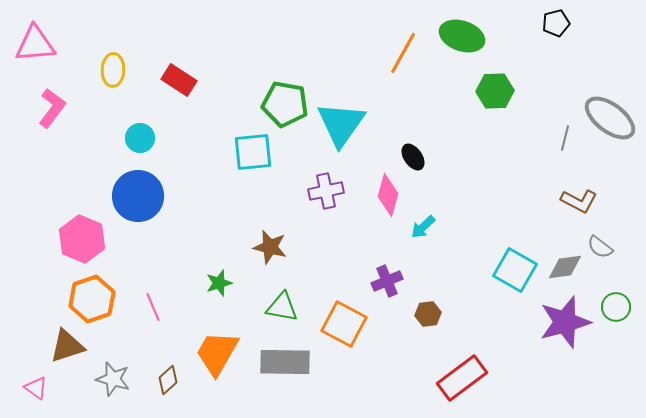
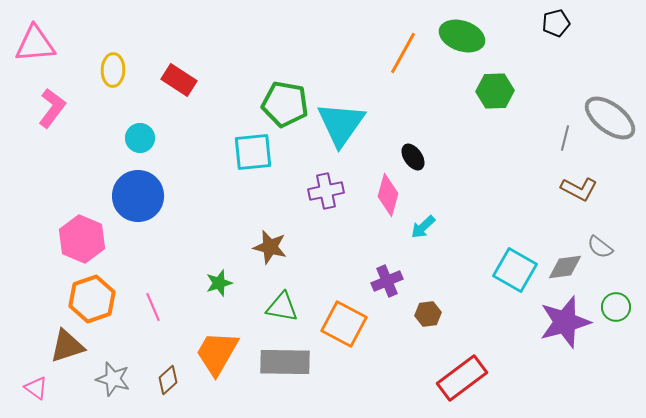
brown L-shape at (579, 201): moved 12 px up
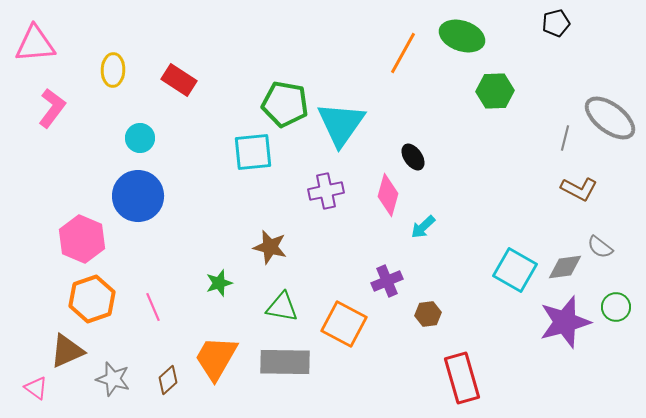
brown triangle at (67, 346): moved 5 px down; rotated 6 degrees counterclockwise
orange trapezoid at (217, 353): moved 1 px left, 5 px down
red rectangle at (462, 378): rotated 69 degrees counterclockwise
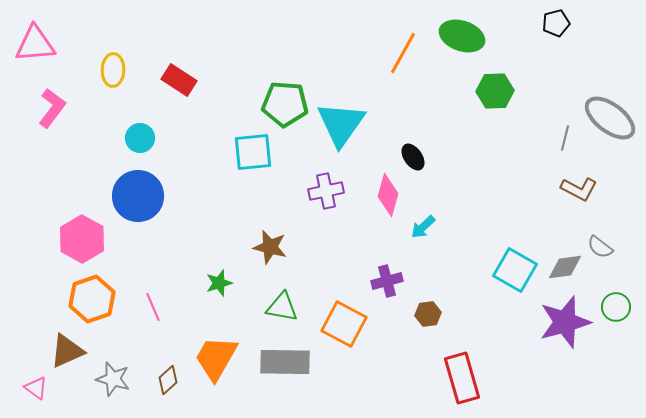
green pentagon at (285, 104): rotated 6 degrees counterclockwise
pink hexagon at (82, 239): rotated 6 degrees clockwise
purple cross at (387, 281): rotated 8 degrees clockwise
